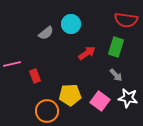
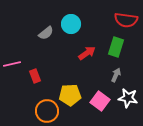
gray arrow: rotated 112 degrees counterclockwise
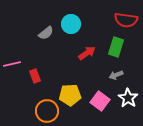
gray arrow: rotated 136 degrees counterclockwise
white star: rotated 24 degrees clockwise
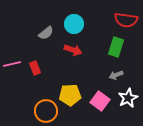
cyan circle: moved 3 px right
red arrow: moved 14 px left, 3 px up; rotated 54 degrees clockwise
red rectangle: moved 8 px up
white star: rotated 12 degrees clockwise
orange circle: moved 1 px left
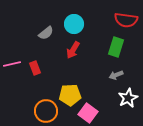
red arrow: rotated 102 degrees clockwise
pink square: moved 12 px left, 12 px down
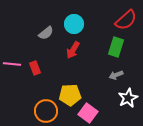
red semicircle: rotated 50 degrees counterclockwise
pink line: rotated 18 degrees clockwise
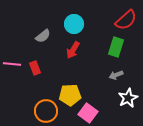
gray semicircle: moved 3 px left, 3 px down
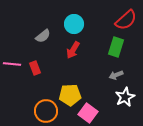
white star: moved 3 px left, 1 px up
